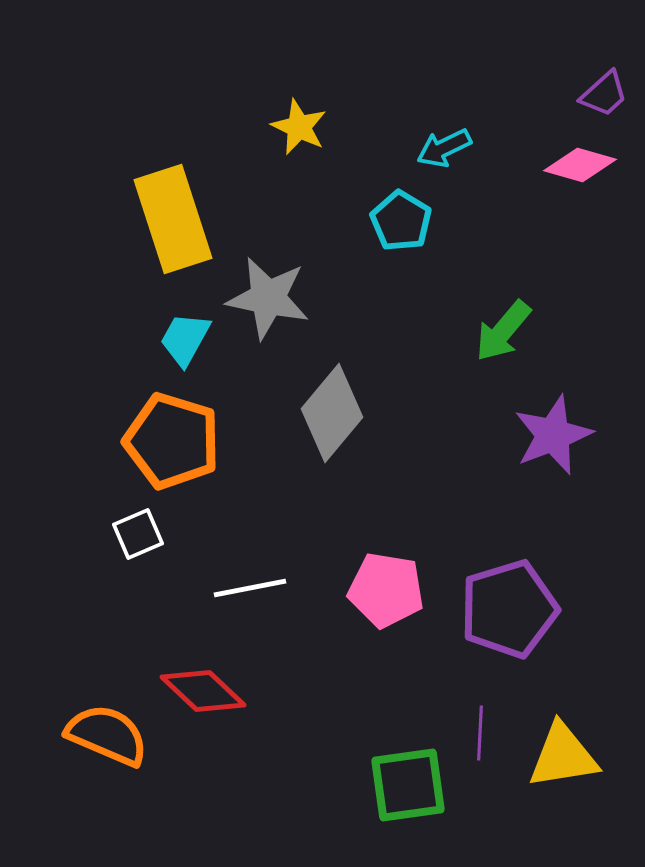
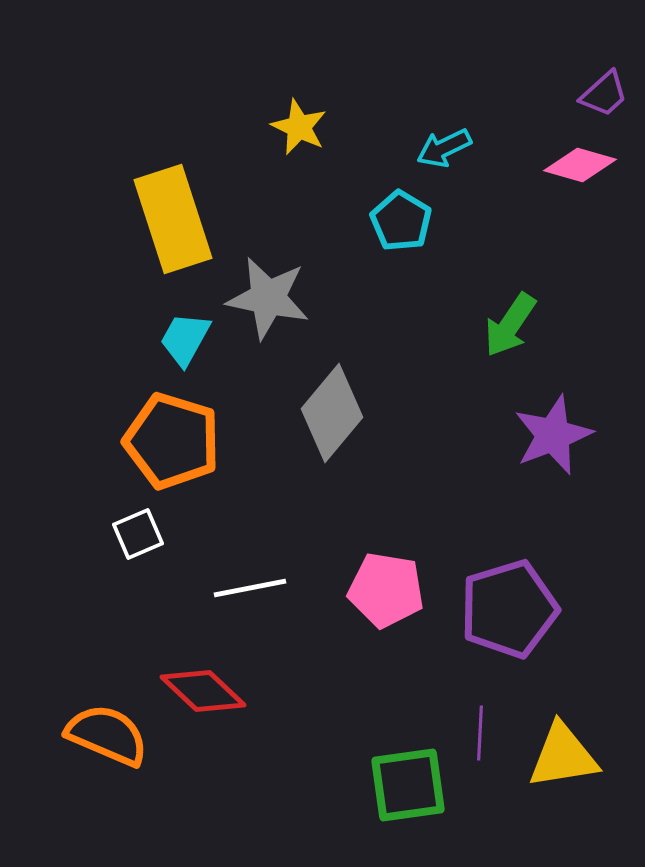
green arrow: moved 7 px right, 6 px up; rotated 6 degrees counterclockwise
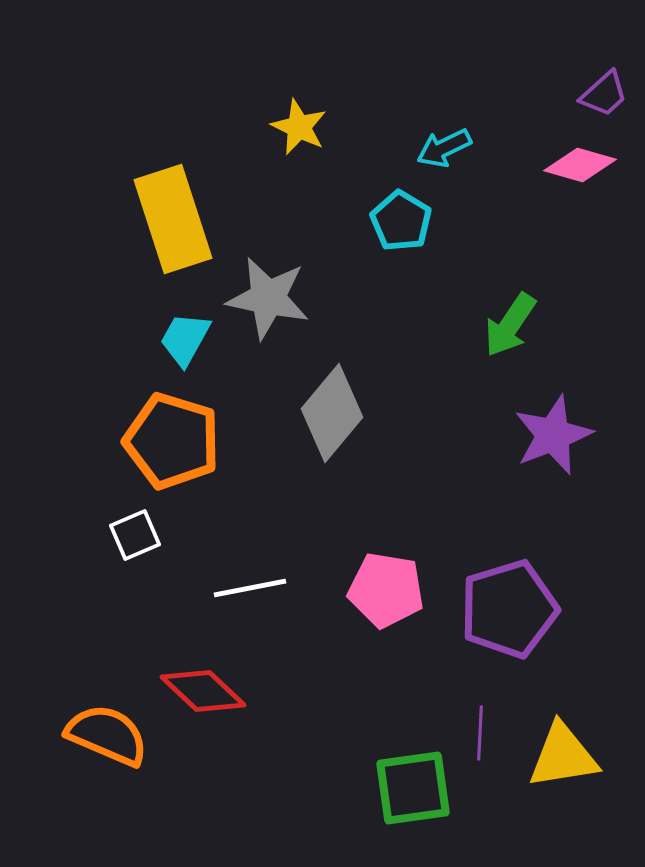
white square: moved 3 px left, 1 px down
green square: moved 5 px right, 3 px down
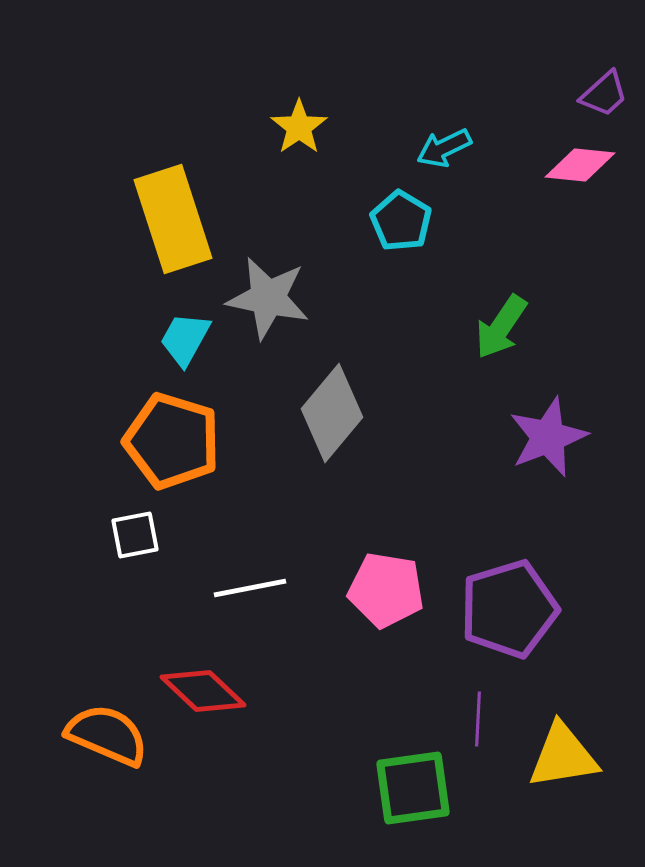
yellow star: rotated 12 degrees clockwise
pink diamond: rotated 10 degrees counterclockwise
green arrow: moved 9 px left, 2 px down
purple star: moved 5 px left, 2 px down
white square: rotated 12 degrees clockwise
purple line: moved 2 px left, 14 px up
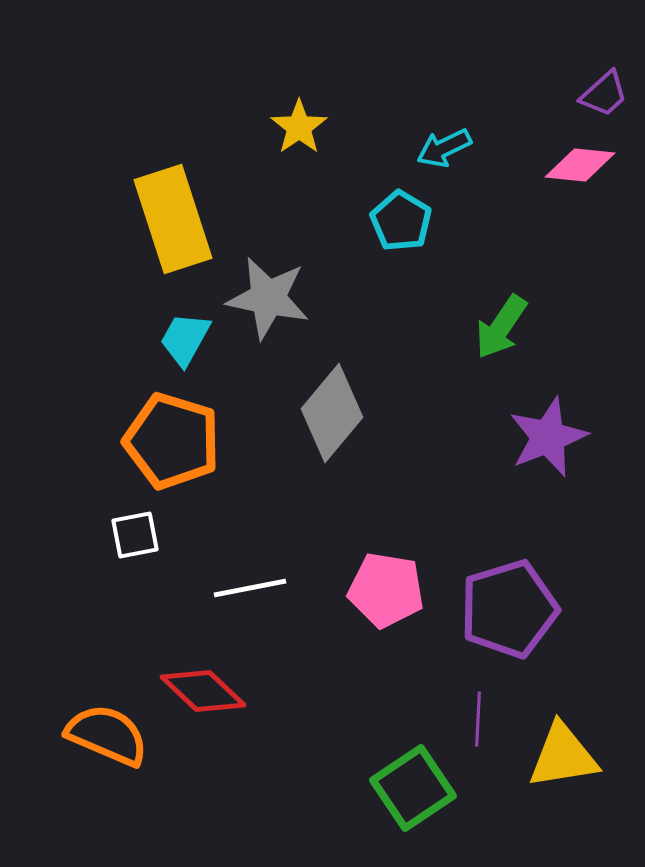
green square: rotated 26 degrees counterclockwise
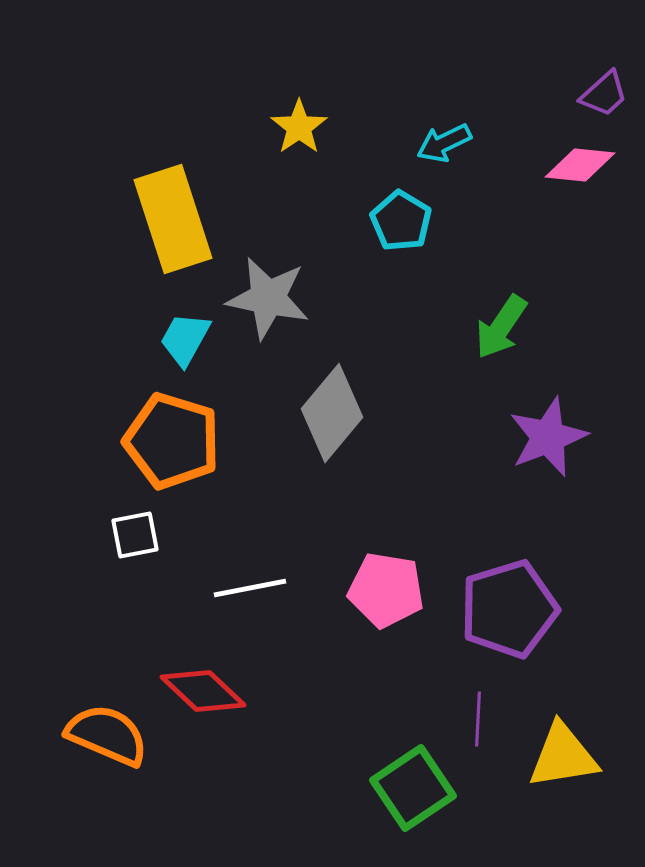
cyan arrow: moved 5 px up
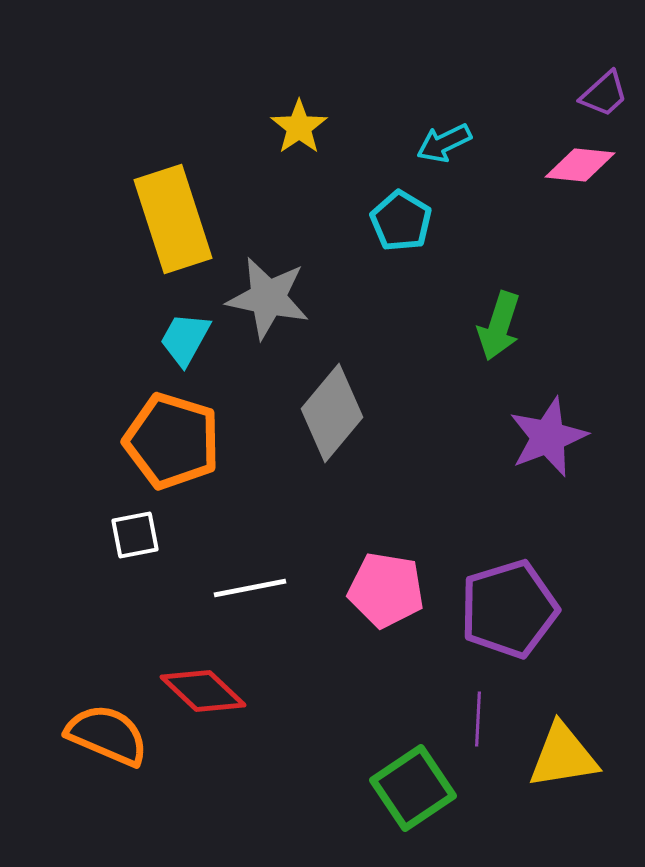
green arrow: moved 2 px left, 1 px up; rotated 16 degrees counterclockwise
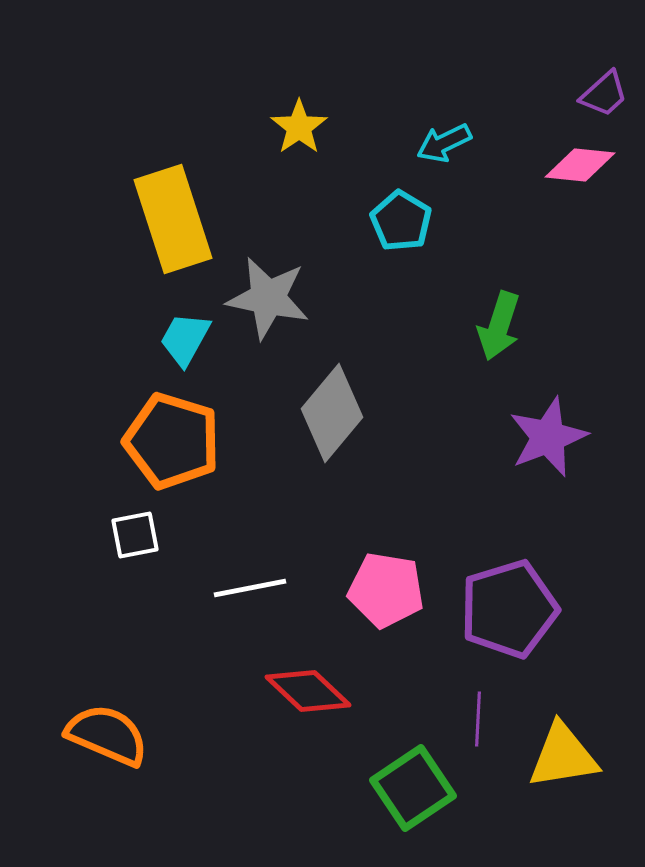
red diamond: moved 105 px right
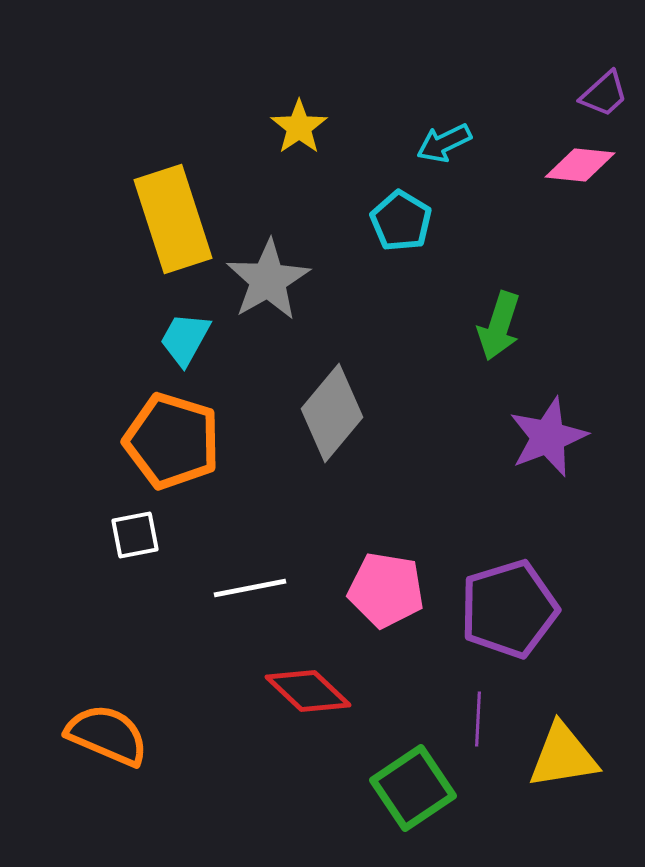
gray star: moved 18 px up; rotated 30 degrees clockwise
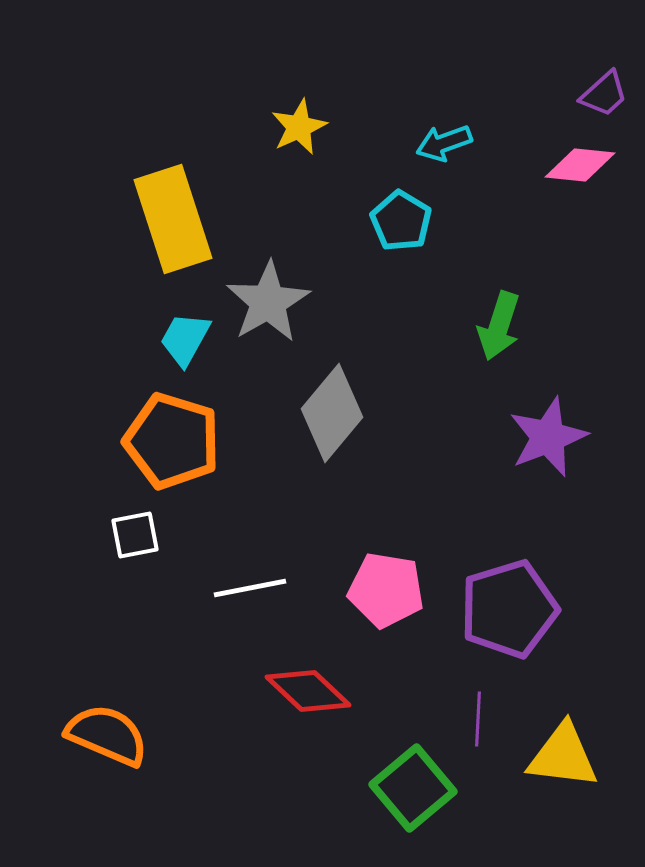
yellow star: rotated 10 degrees clockwise
cyan arrow: rotated 6 degrees clockwise
gray star: moved 22 px down
yellow triangle: rotated 16 degrees clockwise
green square: rotated 6 degrees counterclockwise
